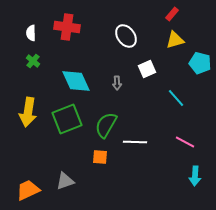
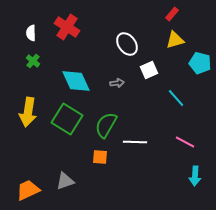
red cross: rotated 25 degrees clockwise
white ellipse: moved 1 px right, 8 px down
white square: moved 2 px right, 1 px down
gray arrow: rotated 96 degrees counterclockwise
green square: rotated 36 degrees counterclockwise
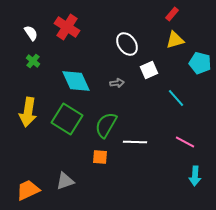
white semicircle: rotated 147 degrees clockwise
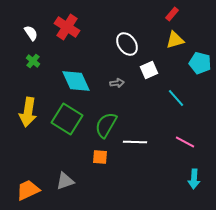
cyan arrow: moved 1 px left, 3 px down
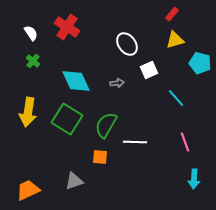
pink line: rotated 42 degrees clockwise
gray triangle: moved 9 px right
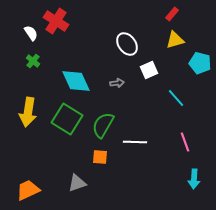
red cross: moved 11 px left, 6 px up
green semicircle: moved 3 px left
gray triangle: moved 3 px right, 2 px down
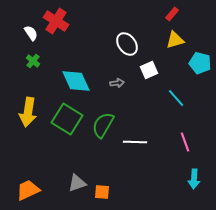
orange square: moved 2 px right, 35 px down
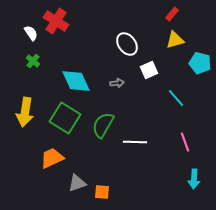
yellow arrow: moved 3 px left
green square: moved 2 px left, 1 px up
orange trapezoid: moved 24 px right, 32 px up
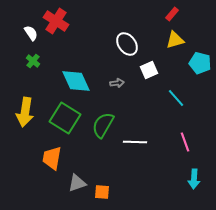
orange trapezoid: rotated 55 degrees counterclockwise
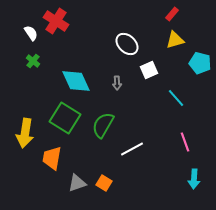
white ellipse: rotated 10 degrees counterclockwise
gray arrow: rotated 96 degrees clockwise
yellow arrow: moved 21 px down
white line: moved 3 px left, 7 px down; rotated 30 degrees counterclockwise
orange square: moved 2 px right, 9 px up; rotated 28 degrees clockwise
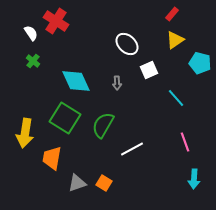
yellow triangle: rotated 18 degrees counterclockwise
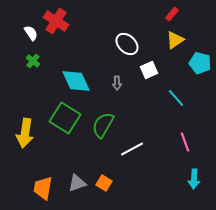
orange trapezoid: moved 9 px left, 30 px down
